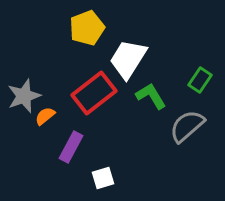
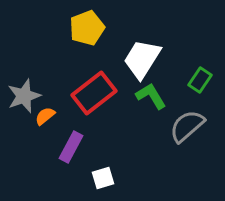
white trapezoid: moved 14 px right
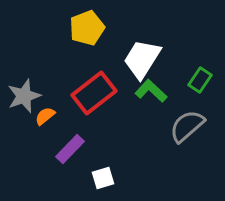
green L-shape: moved 5 px up; rotated 16 degrees counterclockwise
purple rectangle: moved 1 px left, 2 px down; rotated 16 degrees clockwise
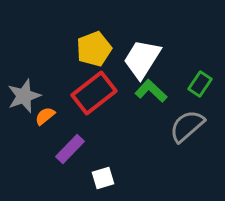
yellow pentagon: moved 7 px right, 21 px down
green rectangle: moved 4 px down
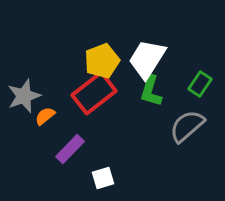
yellow pentagon: moved 8 px right, 12 px down
white trapezoid: moved 5 px right
green L-shape: rotated 116 degrees counterclockwise
